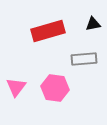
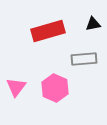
pink hexagon: rotated 16 degrees clockwise
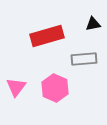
red rectangle: moved 1 px left, 5 px down
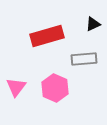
black triangle: rotated 14 degrees counterclockwise
